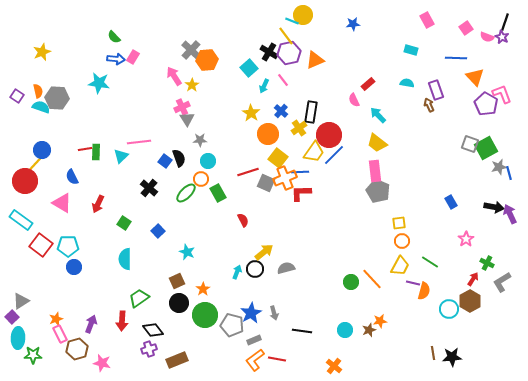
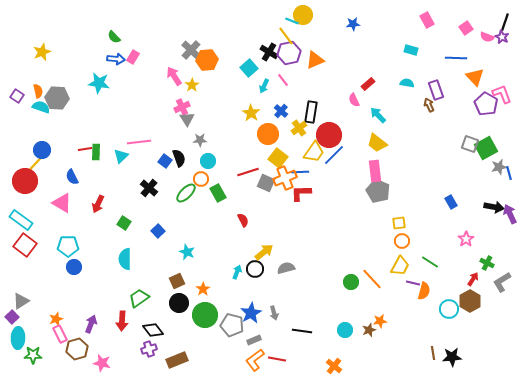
red square at (41, 245): moved 16 px left
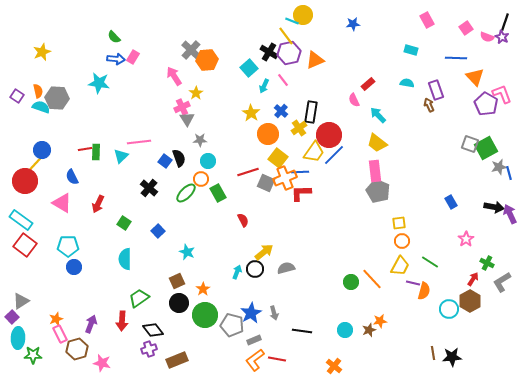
yellow star at (192, 85): moved 4 px right, 8 px down
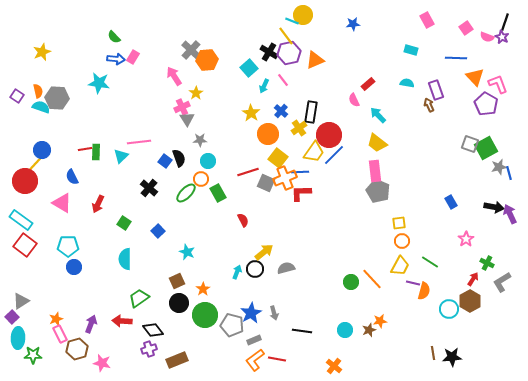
pink L-shape at (502, 94): moved 4 px left, 10 px up
red arrow at (122, 321): rotated 90 degrees clockwise
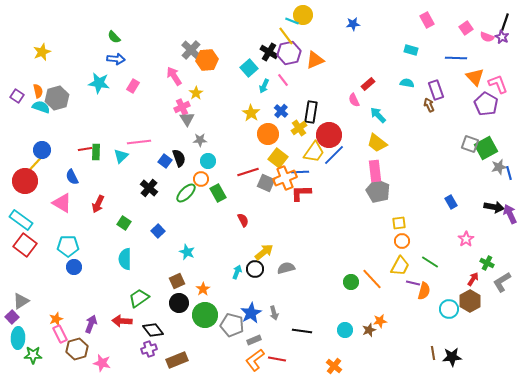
pink rectangle at (133, 57): moved 29 px down
gray hexagon at (57, 98): rotated 20 degrees counterclockwise
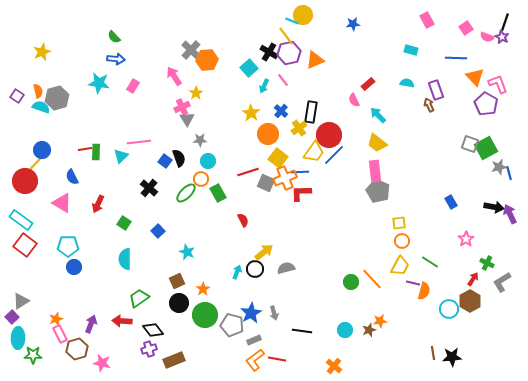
brown rectangle at (177, 360): moved 3 px left
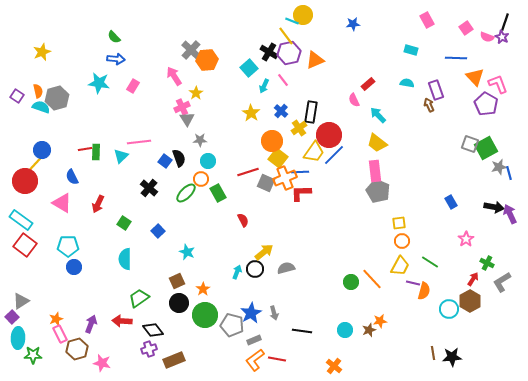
orange circle at (268, 134): moved 4 px right, 7 px down
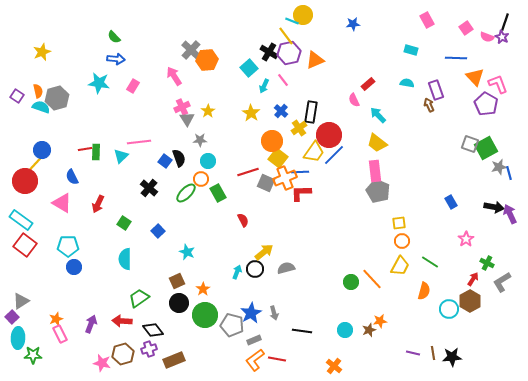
yellow star at (196, 93): moved 12 px right, 18 px down
purple line at (413, 283): moved 70 px down
brown hexagon at (77, 349): moved 46 px right, 5 px down
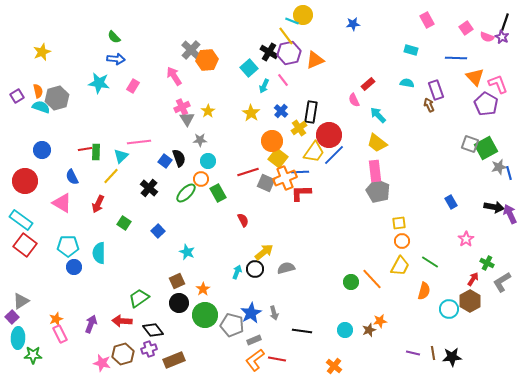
purple square at (17, 96): rotated 24 degrees clockwise
yellow line at (36, 163): moved 75 px right, 13 px down
cyan semicircle at (125, 259): moved 26 px left, 6 px up
